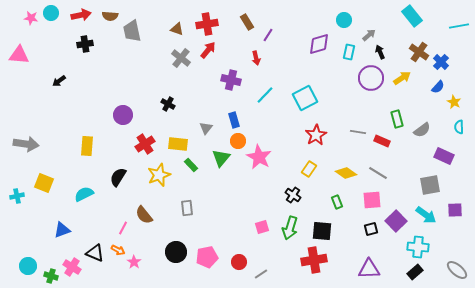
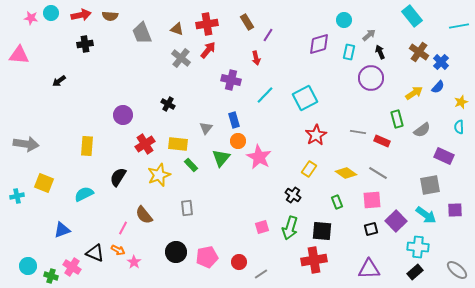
gray trapezoid at (132, 31): moved 10 px right, 2 px down; rotated 10 degrees counterclockwise
yellow arrow at (402, 78): moved 12 px right, 15 px down
yellow star at (454, 102): moved 7 px right; rotated 24 degrees clockwise
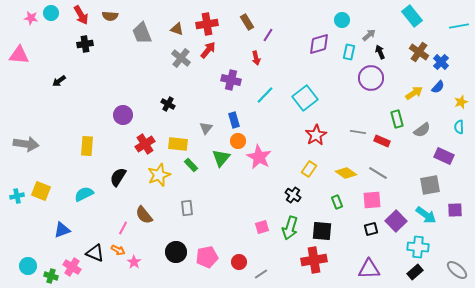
red arrow at (81, 15): rotated 72 degrees clockwise
cyan circle at (344, 20): moved 2 px left
cyan square at (305, 98): rotated 10 degrees counterclockwise
yellow square at (44, 183): moved 3 px left, 8 px down
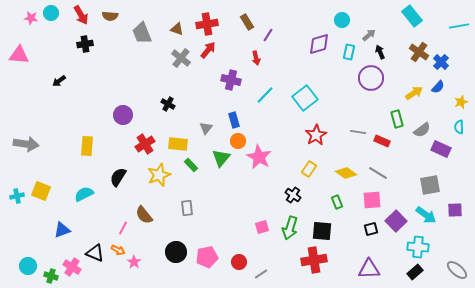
purple rectangle at (444, 156): moved 3 px left, 7 px up
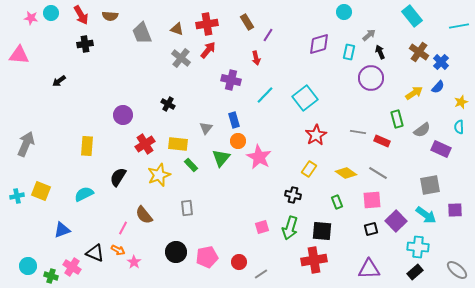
cyan circle at (342, 20): moved 2 px right, 8 px up
gray arrow at (26, 144): rotated 75 degrees counterclockwise
black cross at (293, 195): rotated 21 degrees counterclockwise
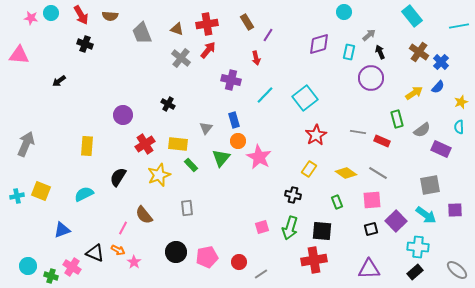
black cross at (85, 44): rotated 28 degrees clockwise
